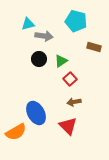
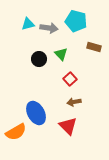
gray arrow: moved 5 px right, 8 px up
green triangle: moved 7 px up; rotated 40 degrees counterclockwise
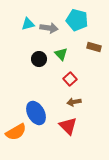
cyan pentagon: moved 1 px right, 1 px up
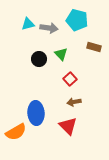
blue ellipse: rotated 25 degrees clockwise
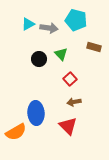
cyan pentagon: moved 1 px left
cyan triangle: rotated 16 degrees counterclockwise
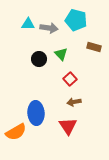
cyan triangle: rotated 32 degrees clockwise
red triangle: rotated 12 degrees clockwise
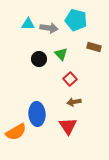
blue ellipse: moved 1 px right, 1 px down
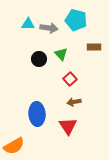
brown rectangle: rotated 16 degrees counterclockwise
orange semicircle: moved 2 px left, 14 px down
